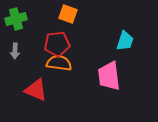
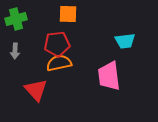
orange square: rotated 18 degrees counterclockwise
cyan trapezoid: rotated 65 degrees clockwise
orange semicircle: rotated 20 degrees counterclockwise
red triangle: rotated 25 degrees clockwise
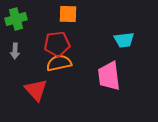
cyan trapezoid: moved 1 px left, 1 px up
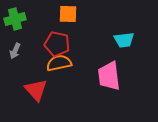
green cross: moved 1 px left
red pentagon: rotated 20 degrees clockwise
gray arrow: rotated 21 degrees clockwise
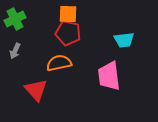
green cross: rotated 10 degrees counterclockwise
red pentagon: moved 11 px right, 11 px up
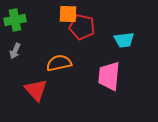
green cross: moved 1 px down; rotated 15 degrees clockwise
red pentagon: moved 14 px right, 6 px up
pink trapezoid: rotated 12 degrees clockwise
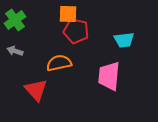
green cross: rotated 25 degrees counterclockwise
red pentagon: moved 6 px left, 4 px down
gray arrow: rotated 84 degrees clockwise
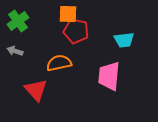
green cross: moved 3 px right, 1 px down
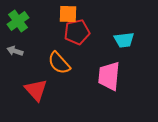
red pentagon: moved 1 px right, 1 px down; rotated 25 degrees counterclockwise
orange semicircle: rotated 120 degrees counterclockwise
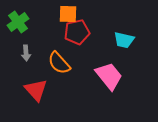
green cross: moved 1 px down
cyan trapezoid: rotated 20 degrees clockwise
gray arrow: moved 11 px right, 2 px down; rotated 112 degrees counterclockwise
pink trapezoid: rotated 136 degrees clockwise
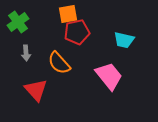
orange square: rotated 12 degrees counterclockwise
